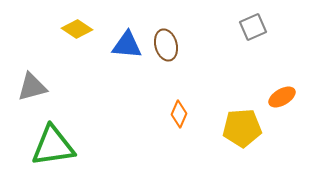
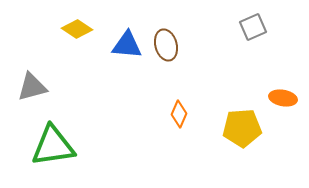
orange ellipse: moved 1 px right, 1 px down; rotated 40 degrees clockwise
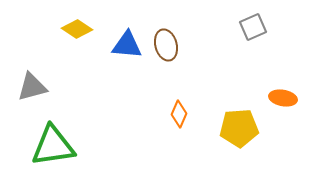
yellow pentagon: moved 3 px left
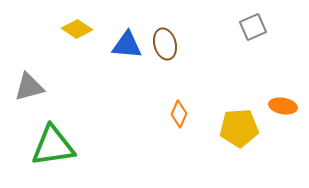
brown ellipse: moved 1 px left, 1 px up
gray triangle: moved 3 px left
orange ellipse: moved 8 px down
